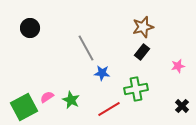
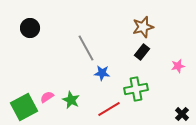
black cross: moved 8 px down
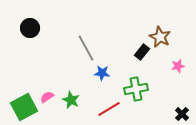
brown star: moved 17 px right, 10 px down; rotated 30 degrees counterclockwise
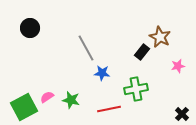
green star: rotated 12 degrees counterclockwise
red line: rotated 20 degrees clockwise
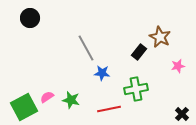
black circle: moved 10 px up
black rectangle: moved 3 px left
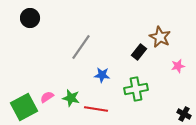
gray line: moved 5 px left, 1 px up; rotated 64 degrees clockwise
blue star: moved 2 px down
green star: moved 2 px up
red line: moved 13 px left; rotated 20 degrees clockwise
black cross: moved 2 px right; rotated 16 degrees counterclockwise
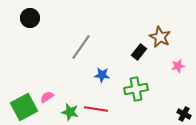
green star: moved 1 px left, 14 px down
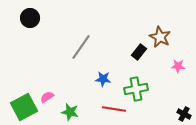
pink star: rotated 16 degrees clockwise
blue star: moved 1 px right, 4 px down
red line: moved 18 px right
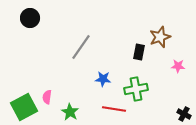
brown star: rotated 25 degrees clockwise
black rectangle: rotated 28 degrees counterclockwise
pink semicircle: rotated 48 degrees counterclockwise
green star: rotated 18 degrees clockwise
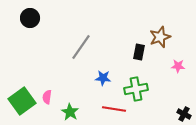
blue star: moved 1 px up
green square: moved 2 px left, 6 px up; rotated 8 degrees counterclockwise
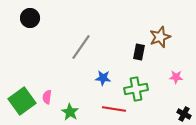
pink star: moved 2 px left, 11 px down
